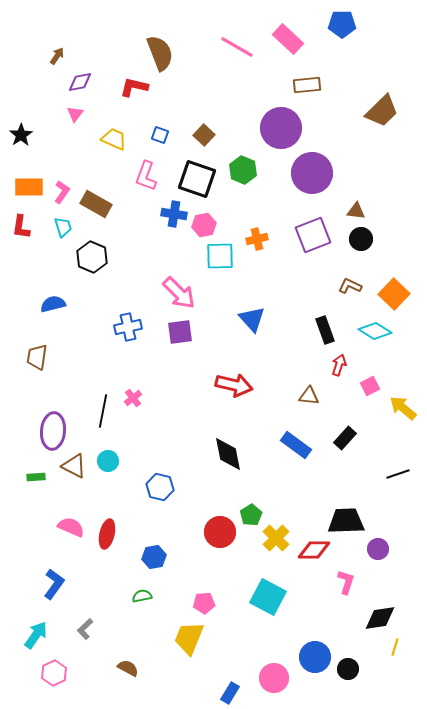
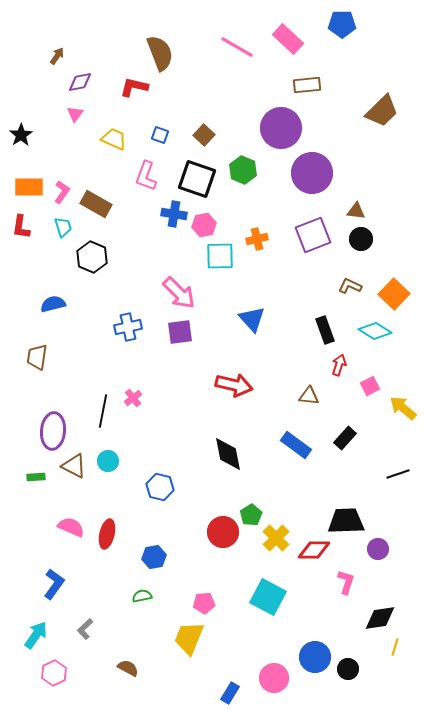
red circle at (220, 532): moved 3 px right
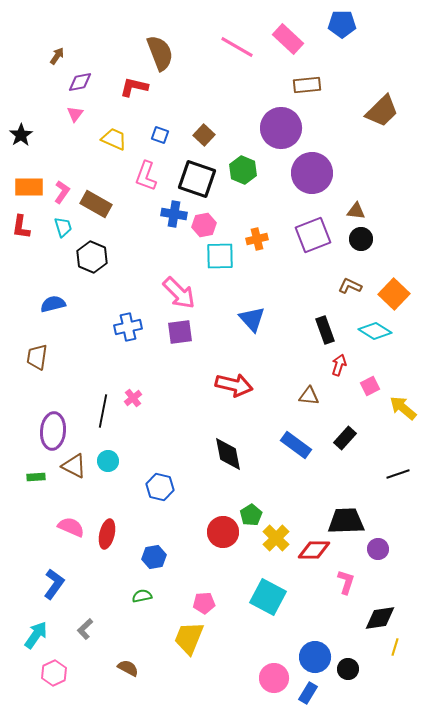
blue rectangle at (230, 693): moved 78 px right
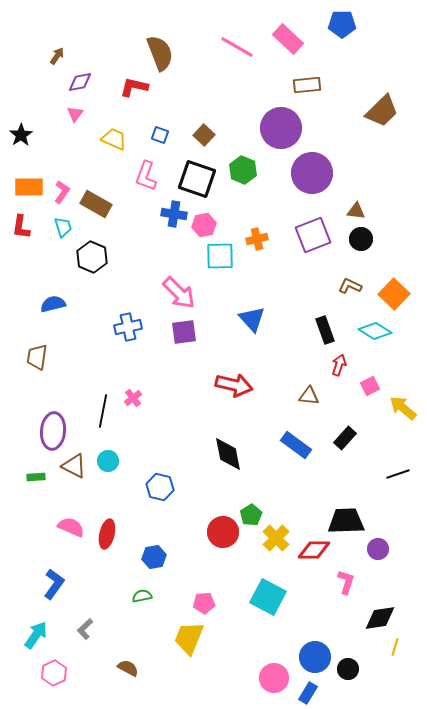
purple square at (180, 332): moved 4 px right
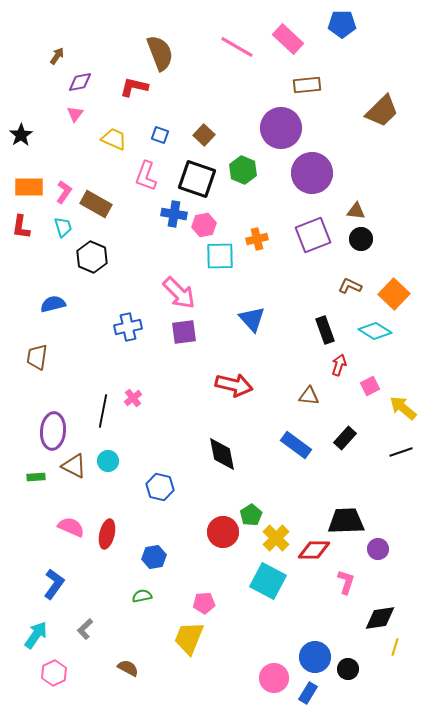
pink L-shape at (62, 192): moved 2 px right
black diamond at (228, 454): moved 6 px left
black line at (398, 474): moved 3 px right, 22 px up
cyan square at (268, 597): moved 16 px up
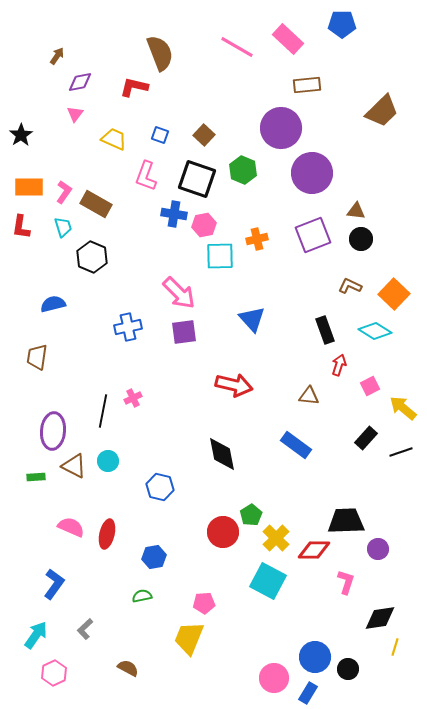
pink cross at (133, 398): rotated 12 degrees clockwise
black rectangle at (345, 438): moved 21 px right
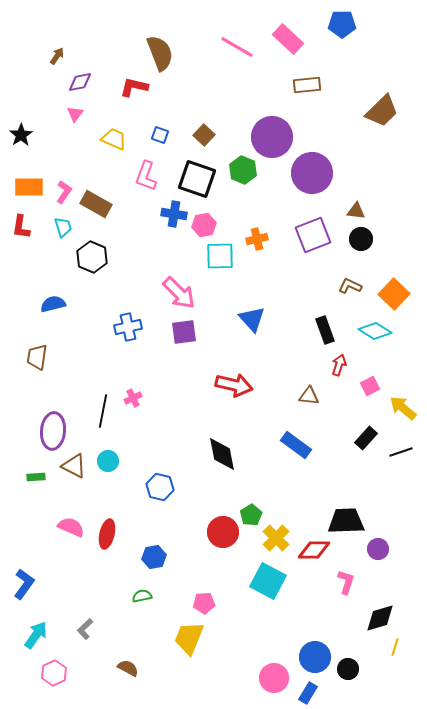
purple circle at (281, 128): moved 9 px left, 9 px down
blue L-shape at (54, 584): moved 30 px left
black diamond at (380, 618): rotated 8 degrees counterclockwise
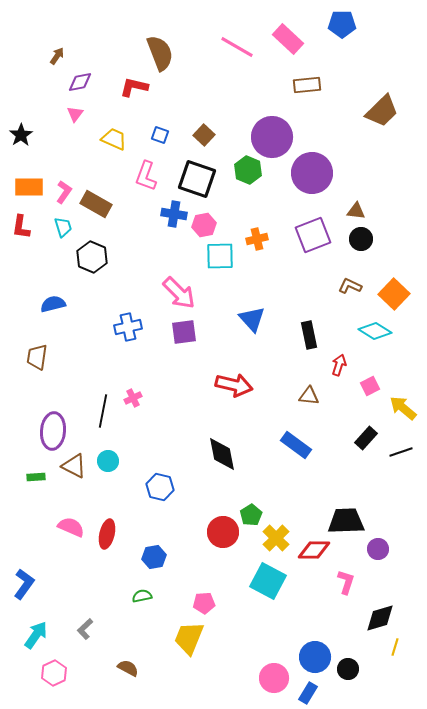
green hexagon at (243, 170): moved 5 px right
black rectangle at (325, 330): moved 16 px left, 5 px down; rotated 8 degrees clockwise
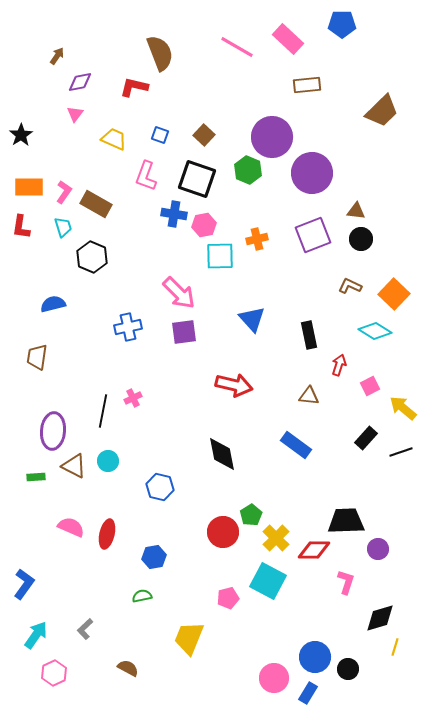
pink pentagon at (204, 603): moved 24 px right, 5 px up; rotated 10 degrees counterclockwise
